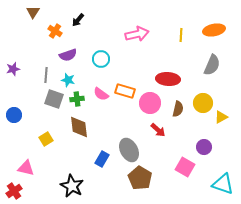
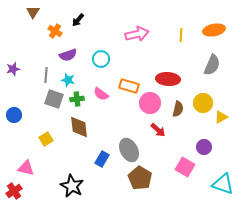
orange rectangle: moved 4 px right, 5 px up
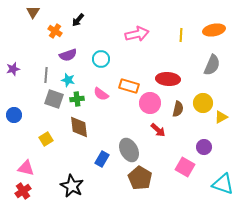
red cross: moved 9 px right
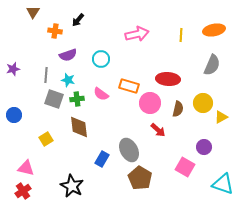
orange cross: rotated 24 degrees counterclockwise
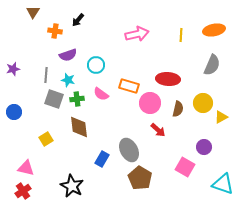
cyan circle: moved 5 px left, 6 px down
blue circle: moved 3 px up
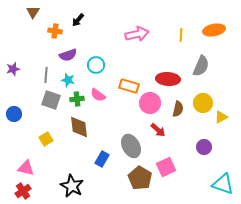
gray semicircle: moved 11 px left, 1 px down
pink semicircle: moved 3 px left, 1 px down
gray square: moved 3 px left, 1 px down
blue circle: moved 2 px down
gray ellipse: moved 2 px right, 4 px up
pink square: moved 19 px left; rotated 36 degrees clockwise
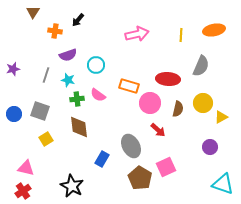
gray line: rotated 14 degrees clockwise
gray square: moved 11 px left, 11 px down
purple circle: moved 6 px right
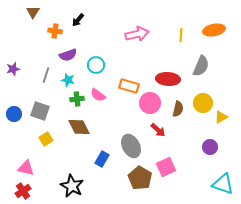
brown diamond: rotated 20 degrees counterclockwise
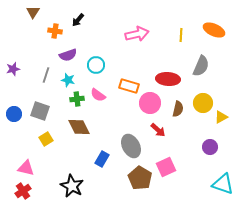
orange ellipse: rotated 35 degrees clockwise
